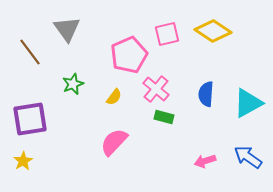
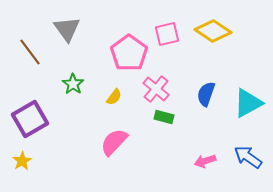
pink pentagon: moved 2 px up; rotated 12 degrees counterclockwise
green star: rotated 15 degrees counterclockwise
blue semicircle: rotated 15 degrees clockwise
purple square: rotated 21 degrees counterclockwise
yellow star: moved 1 px left
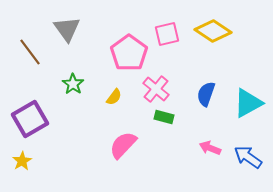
pink semicircle: moved 9 px right, 3 px down
pink arrow: moved 5 px right, 13 px up; rotated 40 degrees clockwise
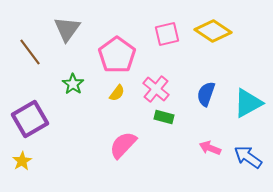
gray triangle: rotated 12 degrees clockwise
pink pentagon: moved 12 px left, 2 px down
yellow semicircle: moved 3 px right, 4 px up
